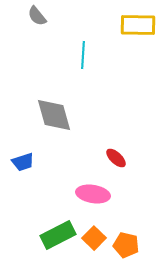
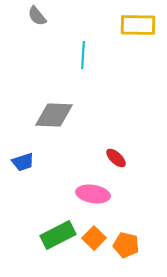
gray diamond: rotated 72 degrees counterclockwise
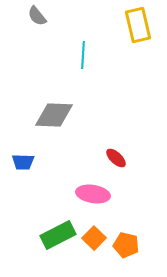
yellow rectangle: rotated 76 degrees clockwise
blue trapezoid: rotated 20 degrees clockwise
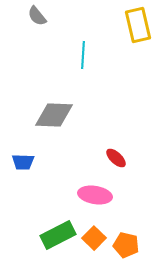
pink ellipse: moved 2 px right, 1 px down
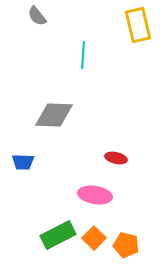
red ellipse: rotated 30 degrees counterclockwise
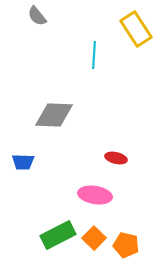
yellow rectangle: moved 2 px left, 4 px down; rotated 20 degrees counterclockwise
cyan line: moved 11 px right
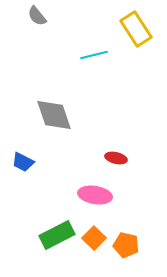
cyan line: rotated 72 degrees clockwise
gray diamond: rotated 69 degrees clockwise
blue trapezoid: rotated 25 degrees clockwise
green rectangle: moved 1 px left
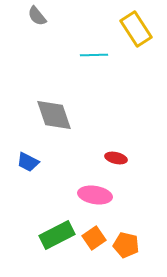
cyan line: rotated 12 degrees clockwise
blue trapezoid: moved 5 px right
orange square: rotated 10 degrees clockwise
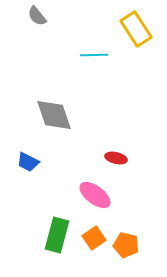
pink ellipse: rotated 28 degrees clockwise
green rectangle: rotated 48 degrees counterclockwise
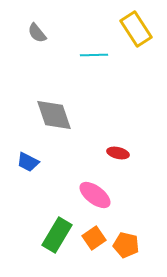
gray semicircle: moved 17 px down
red ellipse: moved 2 px right, 5 px up
green rectangle: rotated 16 degrees clockwise
